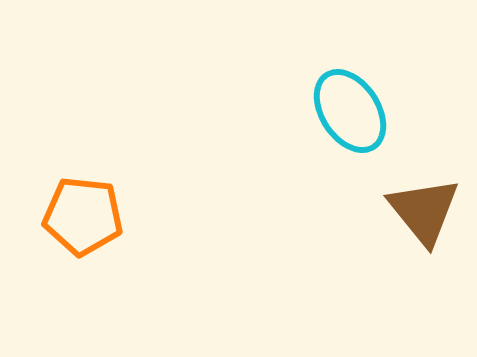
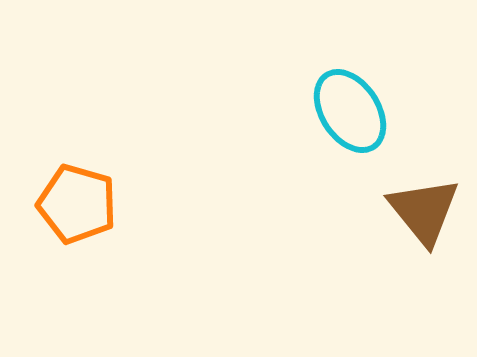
orange pentagon: moved 6 px left, 12 px up; rotated 10 degrees clockwise
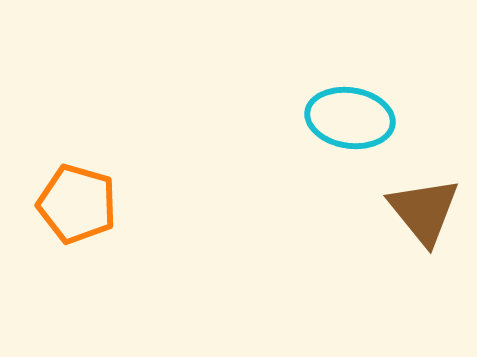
cyan ellipse: moved 7 px down; rotated 48 degrees counterclockwise
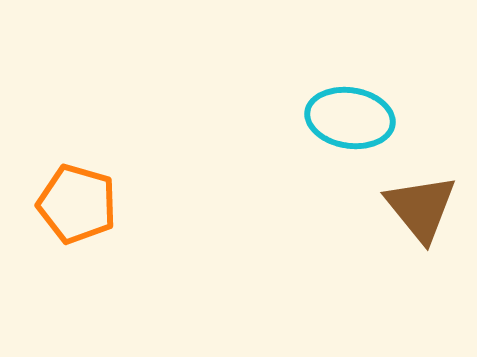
brown triangle: moved 3 px left, 3 px up
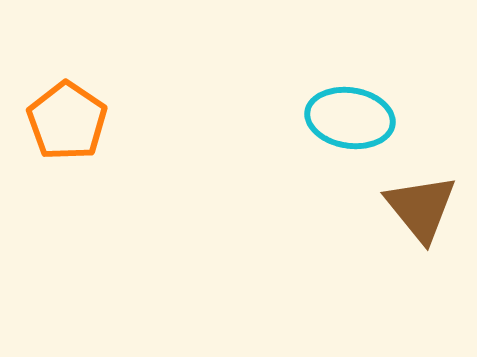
orange pentagon: moved 10 px left, 83 px up; rotated 18 degrees clockwise
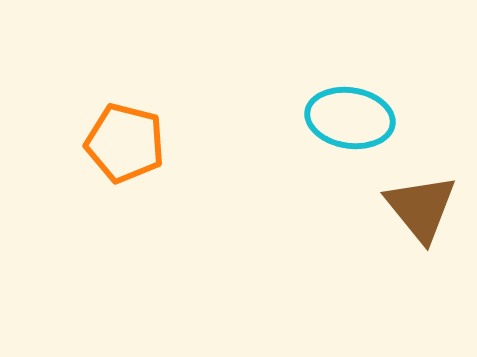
orange pentagon: moved 58 px right, 22 px down; rotated 20 degrees counterclockwise
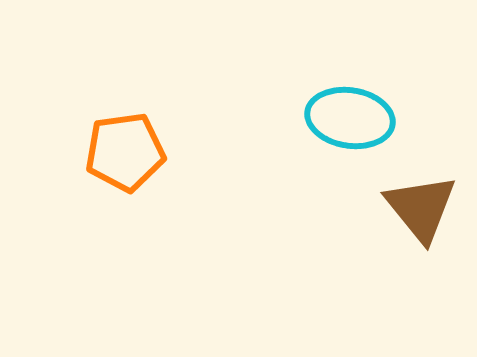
orange pentagon: moved 9 px down; rotated 22 degrees counterclockwise
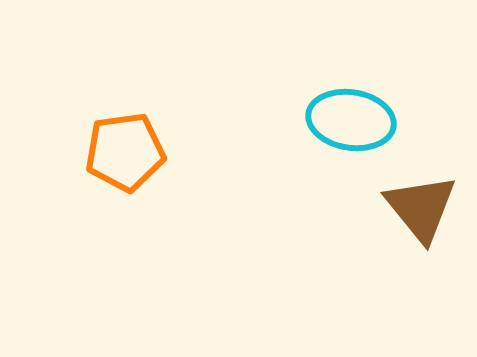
cyan ellipse: moved 1 px right, 2 px down
